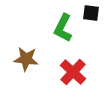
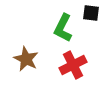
brown star: rotated 20 degrees clockwise
red cross: moved 7 px up; rotated 20 degrees clockwise
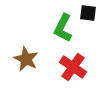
black square: moved 3 px left
red cross: moved 2 px down; rotated 28 degrees counterclockwise
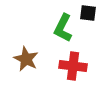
red cross: moved 1 px up; rotated 28 degrees counterclockwise
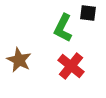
brown star: moved 7 px left, 1 px down
red cross: moved 2 px left; rotated 32 degrees clockwise
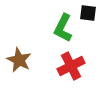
red cross: rotated 24 degrees clockwise
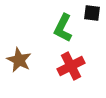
black square: moved 4 px right
